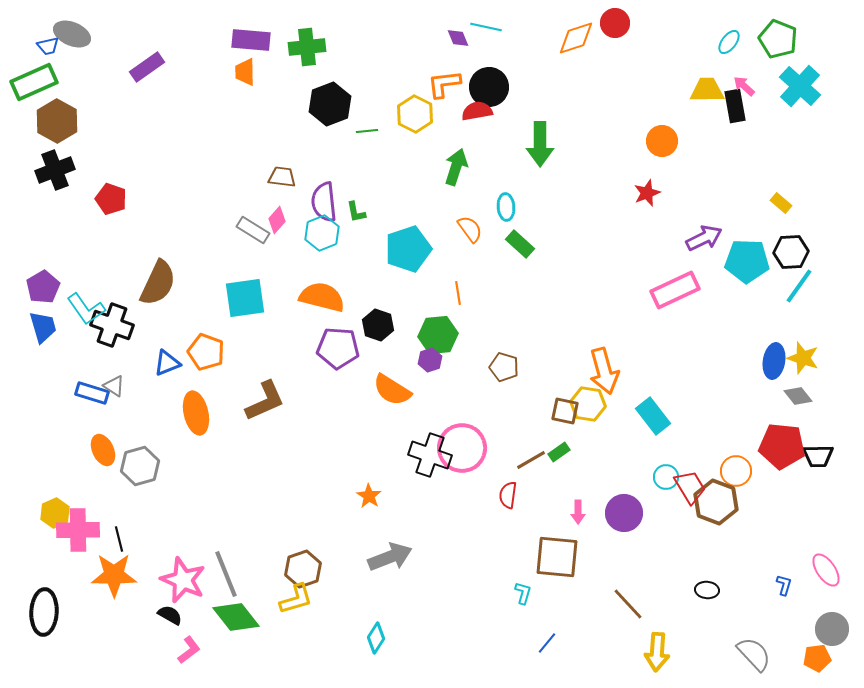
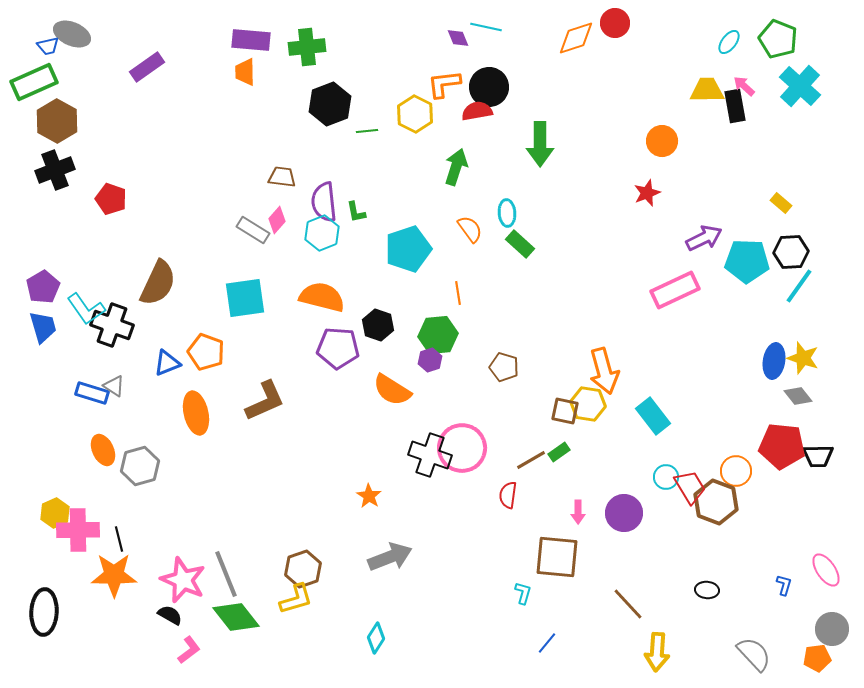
cyan ellipse at (506, 207): moved 1 px right, 6 px down
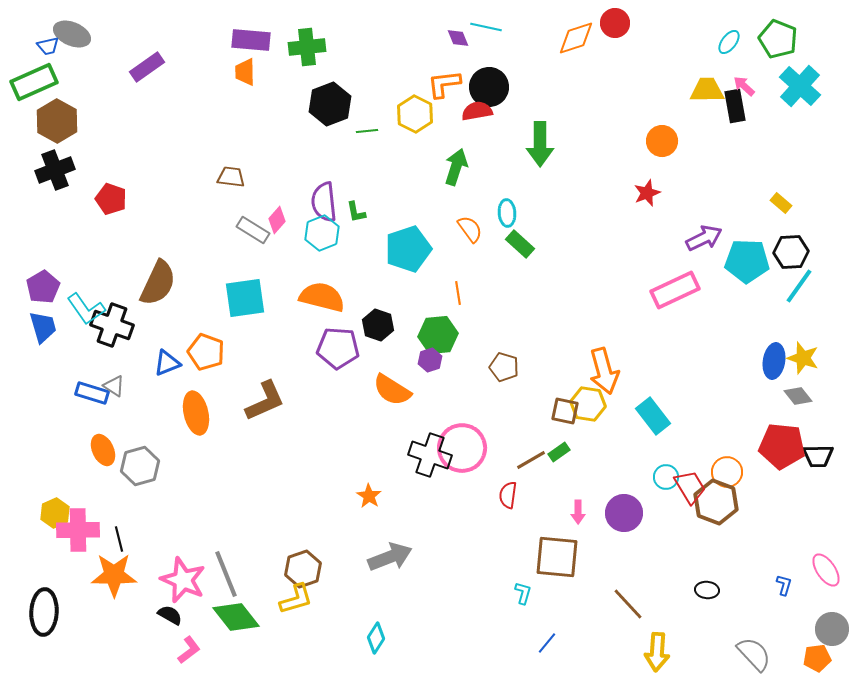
brown trapezoid at (282, 177): moved 51 px left
orange circle at (736, 471): moved 9 px left, 1 px down
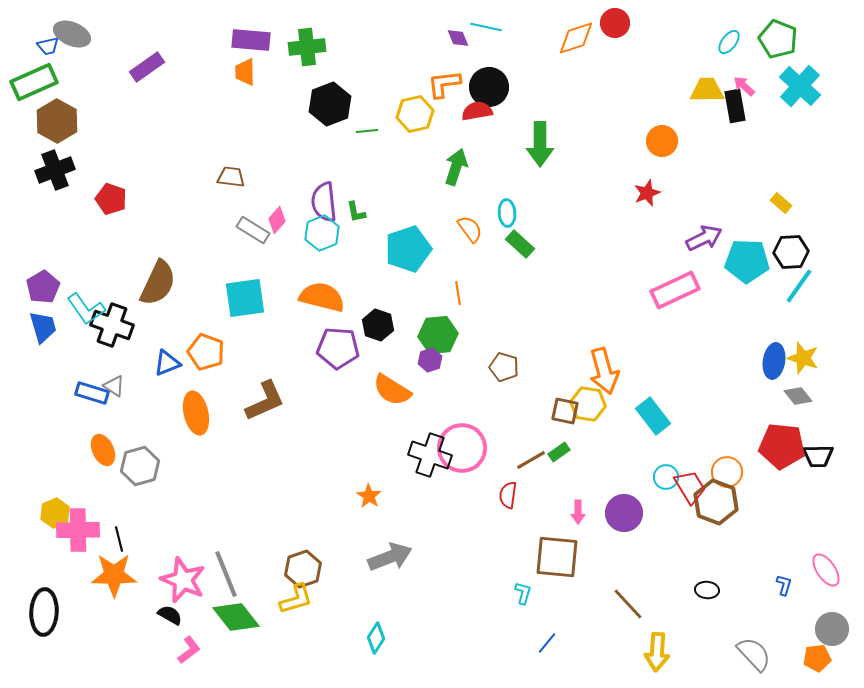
yellow hexagon at (415, 114): rotated 21 degrees clockwise
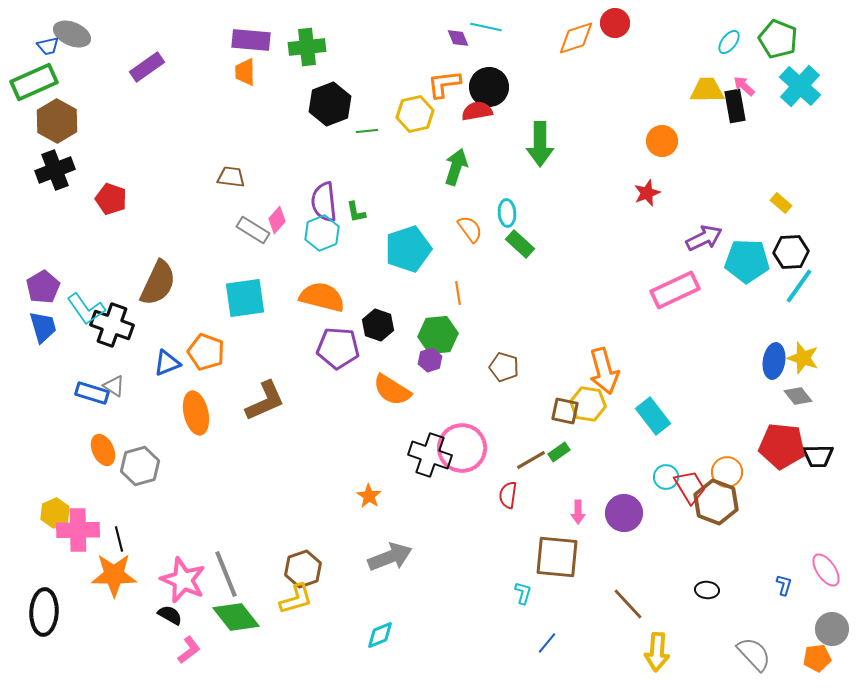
cyan diamond at (376, 638): moved 4 px right, 3 px up; rotated 36 degrees clockwise
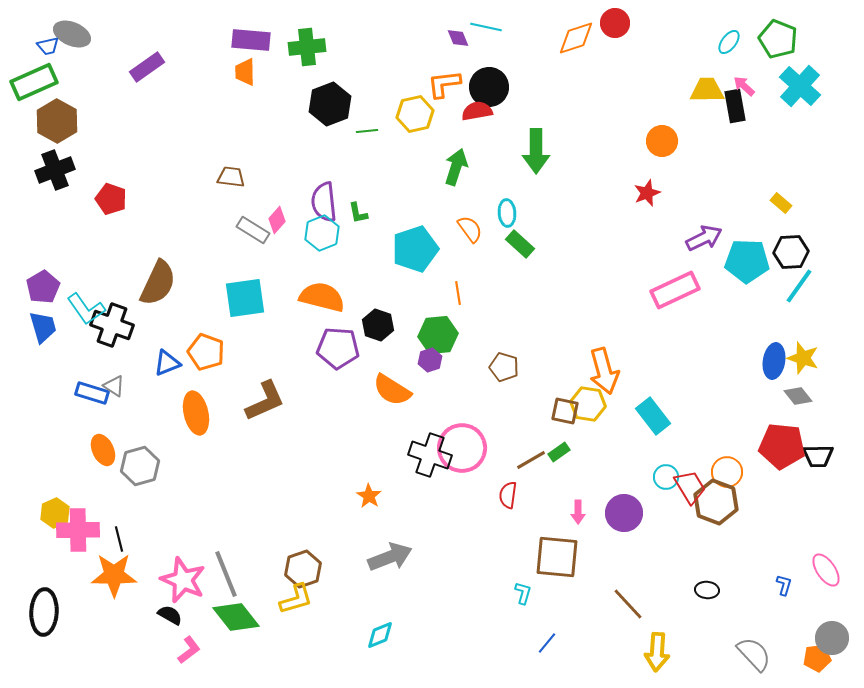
green arrow at (540, 144): moved 4 px left, 7 px down
green L-shape at (356, 212): moved 2 px right, 1 px down
cyan pentagon at (408, 249): moved 7 px right
gray circle at (832, 629): moved 9 px down
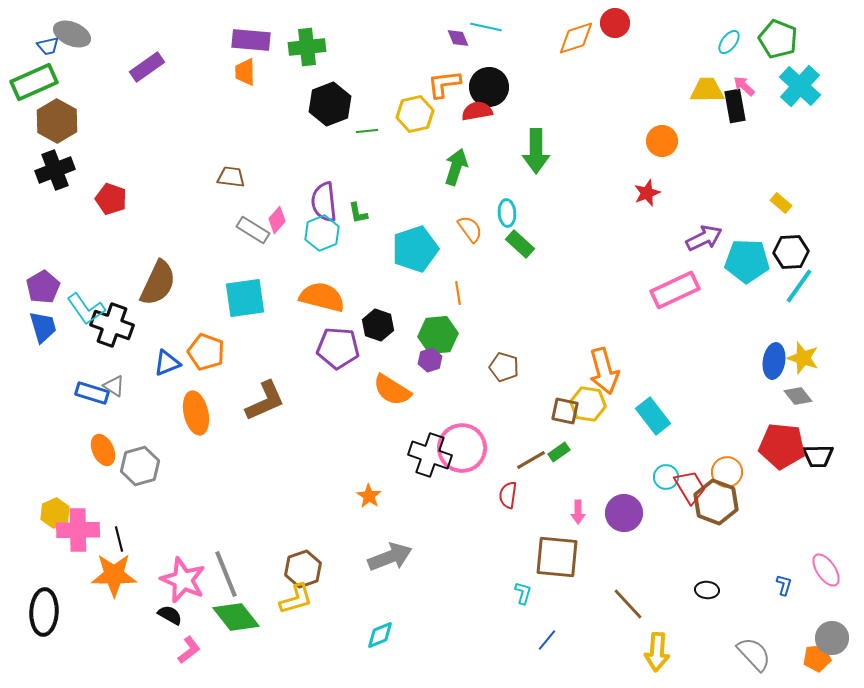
blue line at (547, 643): moved 3 px up
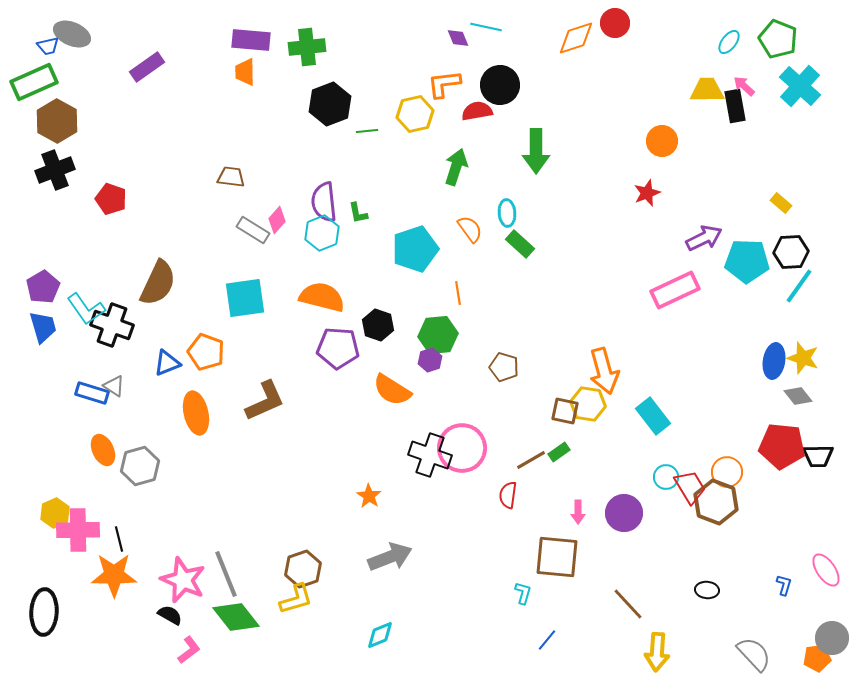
black circle at (489, 87): moved 11 px right, 2 px up
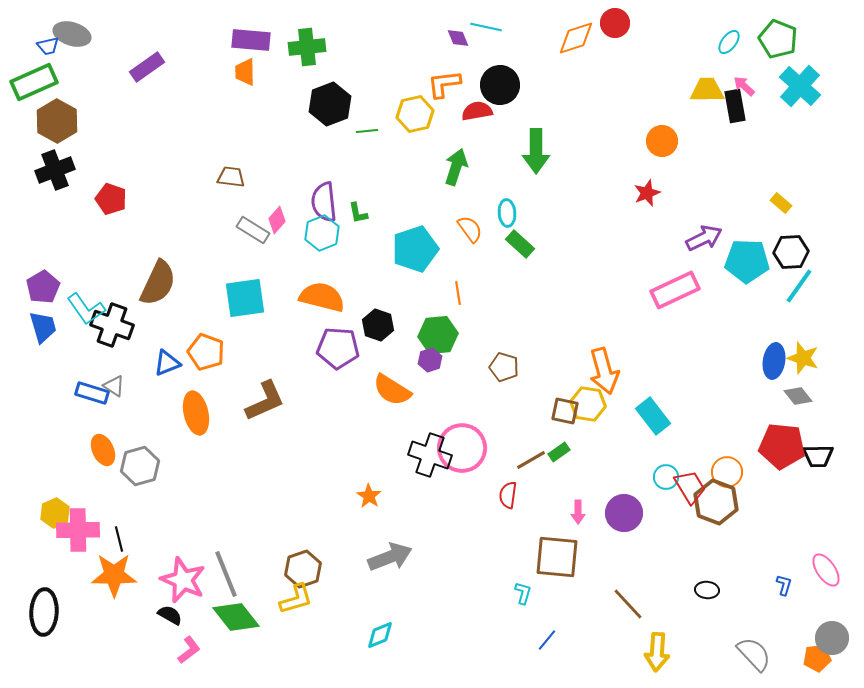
gray ellipse at (72, 34): rotated 6 degrees counterclockwise
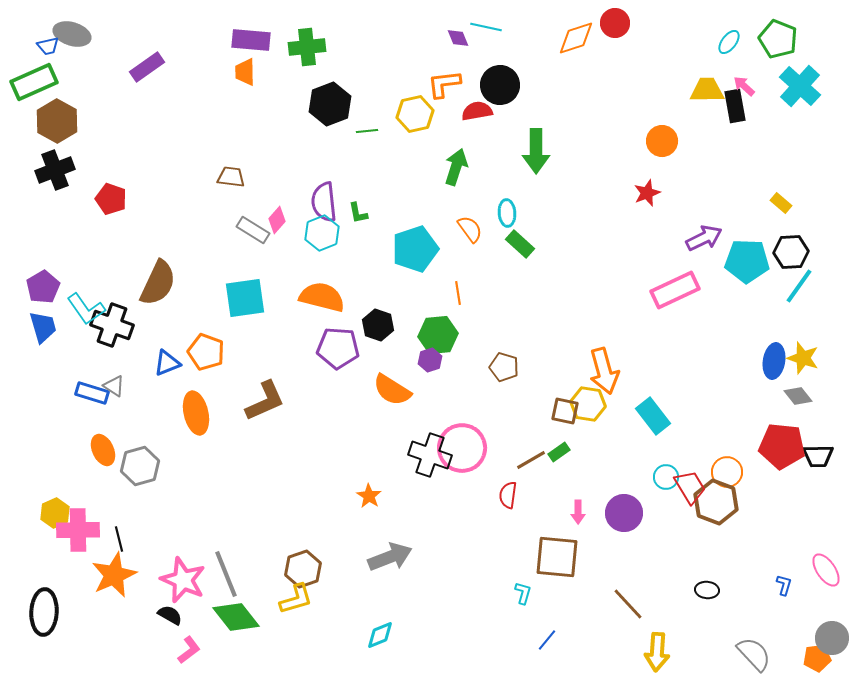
orange star at (114, 575): rotated 24 degrees counterclockwise
